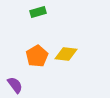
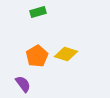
yellow diamond: rotated 10 degrees clockwise
purple semicircle: moved 8 px right, 1 px up
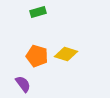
orange pentagon: rotated 25 degrees counterclockwise
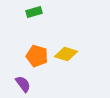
green rectangle: moved 4 px left
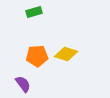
orange pentagon: rotated 20 degrees counterclockwise
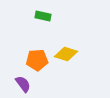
green rectangle: moved 9 px right, 4 px down; rotated 28 degrees clockwise
orange pentagon: moved 4 px down
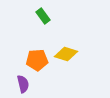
green rectangle: rotated 42 degrees clockwise
purple semicircle: rotated 24 degrees clockwise
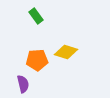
green rectangle: moved 7 px left
yellow diamond: moved 2 px up
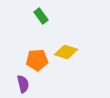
green rectangle: moved 5 px right
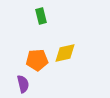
green rectangle: rotated 21 degrees clockwise
yellow diamond: moved 1 px left, 1 px down; rotated 30 degrees counterclockwise
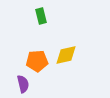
yellow diamond: moved 1 px right, 2 px down
orange pentagon: moved 1 px down
